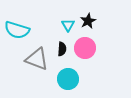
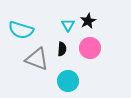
cyan semicircle: moved 4 px right
pink circle: moved 5 px right
cyan circle: moved 2 px down
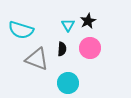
cyan circle: moved 2 px down
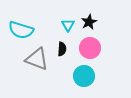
black star: moved 1 px right, 1 px down
cyan circle: moved 16 px right, 7 px up
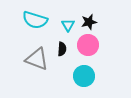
black star: rotated 14 degrees clockwise
cyan semicircle: moved 14 px right, 10 px up
pink circle: moved 2 px left, 3 px up
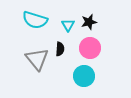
pink circle: moved 2 px right, 3 px down
black semicircle: moved 2 px left
gray triangle: rotated 30 degrees clockwise
